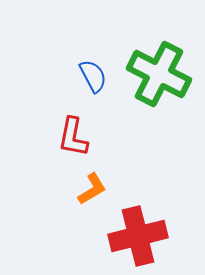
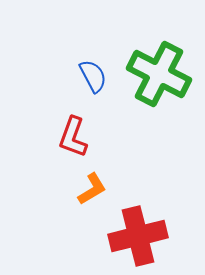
red L-shape: rotated 9 degrees clockwise
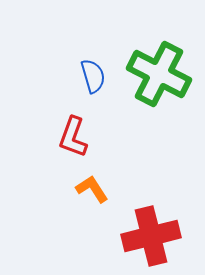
blue semicircle: rotated 12 degrees clockwise
orange L-shape: rotated 92 degrees counterclockwise
red cross: moved 13 px right
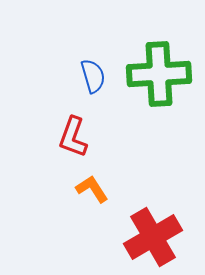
green cross: rotated 30 degrees counterclockwise
red cross: moved 2 px right, 1 px down; rotated 16 degrees counterclockwise
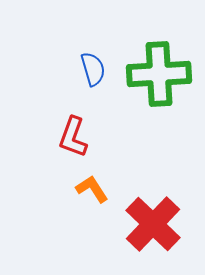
blue semicircle: moved 7 px up
red cross: moved 13 px up; rotated 16 degrees counterclockwise
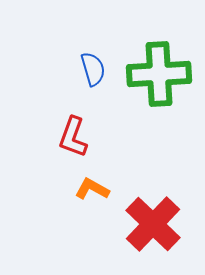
orange L-shape: rotated 28 degrees counterclockwise
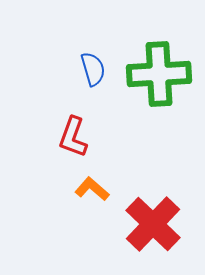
orange L-shape: rotated 12 degrees clockwise
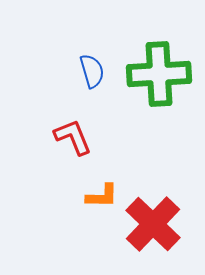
blue semicircle: moved 1 px left, 2 px down
red L-shape: rotated 138 degrees clockwise
orange L-shape: moved 10 px right, 7 px down; rotated 140 degrees clockwise
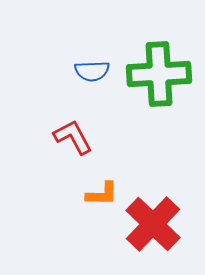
blue semicircle: rotated 104 degrees clockwise
red L-shape: rotated 6 degrees counterclockwise
orange L-shape: moved 2 px up
